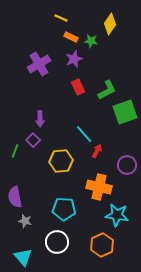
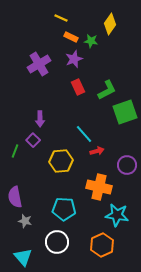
red arrow: rotated 48 degrees clockwise
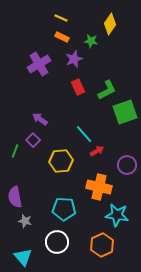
orange rectangle: moved 9 px left
purple arrow: rotated 126 degrees clockwise
red arrow: rotated 16 degrees counterclockwise
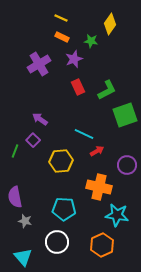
green square: moved 3 px down
cyan line: rotated 24 degrees counterclockwise
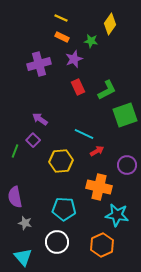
purple cross: rotated 15 degrees clockwise
gray star: moved 2 px down
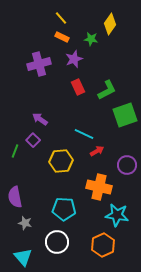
yellow line: rotated 24 degrees clockwise
green star: moved 2 px up
orange hexagon: moved 1 px right
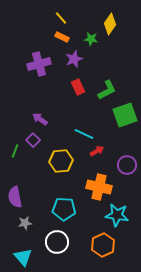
gray star: rotated 24 degrees counterclockwise
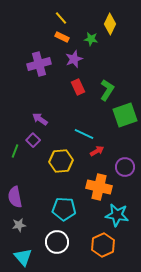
yellow diamond: rotated 10 degrees counterclockwise
green L-shape: rotated 30 degrees counterclockwise
purple circle: moved 2 px left, 2 px down
gray star: moved 6 px left, 2 px down
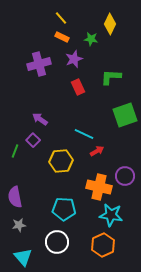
green L-shape: moved 4 px right, 13 px up; rotated 120 degrees counterclockwise
purple circle: moved 9 px down
cyan star: moved 6 px left
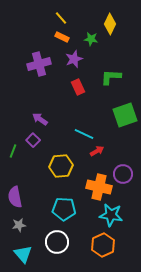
green line: moved 2 px left
yellow hexagon: moved 5 px down
purple circle: moved 2 px left, 2 px up
cyan triangle: moved 3 px up
